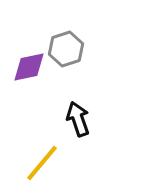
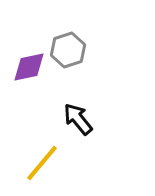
gray hexagon: moved 2 px right, 1 px down
black arrow: rotated 20 degrees counterclockwise
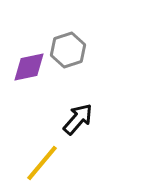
black arrow: rotated 80 degrees clockwise
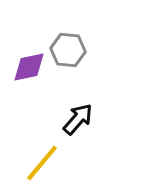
gray hexagon: rotated 24 degrees clockwise
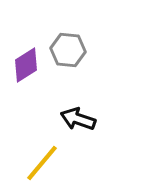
purple diamond: moved 3 px left, 2 px up; rotated 21 degrees counterclockwise
black arrow: rotated 112 degrees counterclockwise
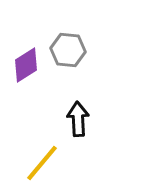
black arrow: rotated 68 degrees clockwise
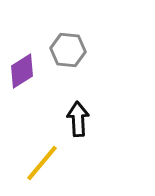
purple diamond: moved 4 px left, 6 px down
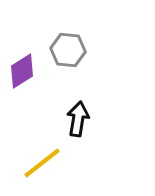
black arrow: rotated 12 degrees clockwise
yellow line: rotated 12 degrees clockwise
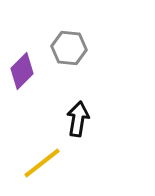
gray hexagon: moved 1 px right, 2 px up
purple diamond: rotated 12 degrees counterclockwise
